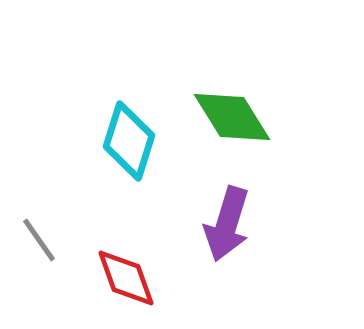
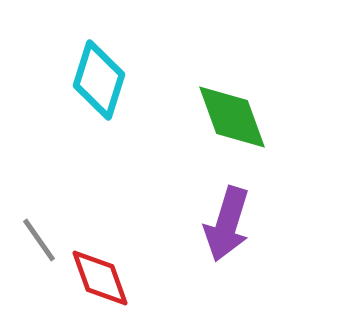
green diamond: rotated 12 degrees clockwise
cyan diamond: moved 30 px left, 61 px up
red diamond: moved 26 px left
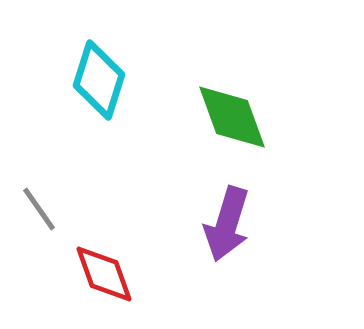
gray line: moved 31 px up
red diamond: moved 4 px right, 4 px up
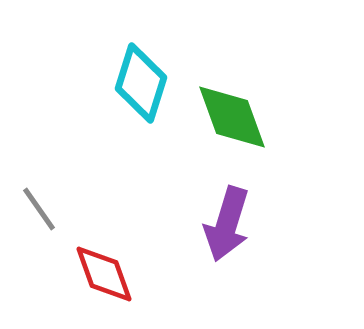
cyan diamond: moved 42 px right, 3 px down
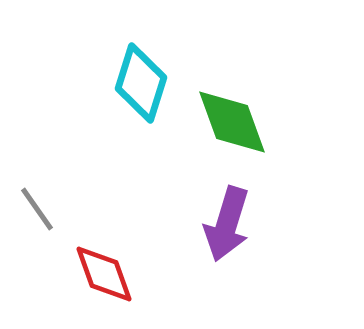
green diamond: moved 5 px down
gray line: moved 2 px left
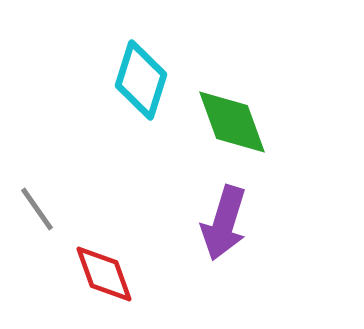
cyan diamond: moved 3 px up
purple arrow: moved 3 px left, 1 px up
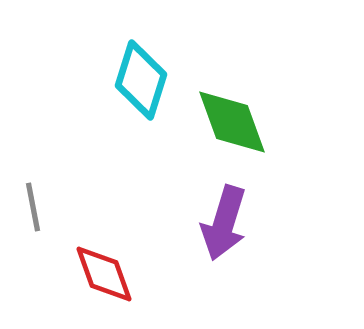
gray line: moved 4 px left, 2 px up; rotated 24 degrees clockwise
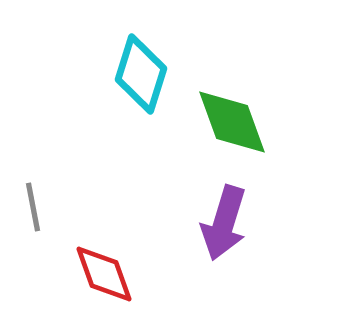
cyan diamond: moved 6 px up
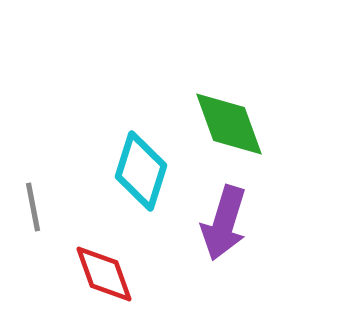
cyan diamond: moved 97 px down
green diamond: moved 3 px left, 2 px down
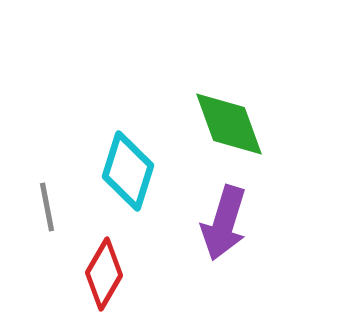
cyan diamond: moved 13 px left
gray line: moved 14 px right
red diamond: rotated 50 degrees clockwise
